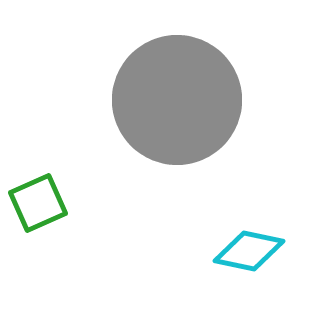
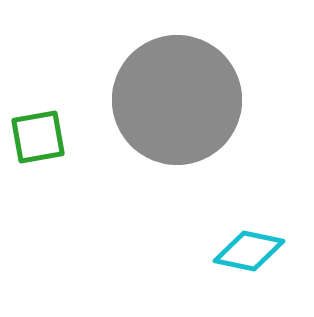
green square: moved 66 px up; rotated 14 degrees clockwise
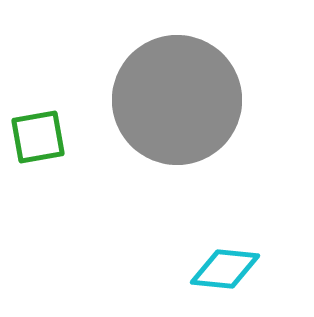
cyan diamond: moved 24 px left, 18 px down; rotated 6 degrees counterclockwise
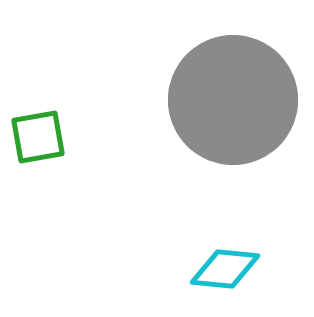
gray circle: moved 56 px right
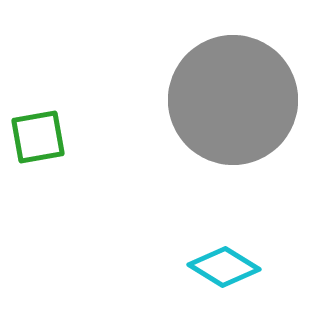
cyan diamond: moved 1 px left, 2 px up; rotated 26 degrees clockwise
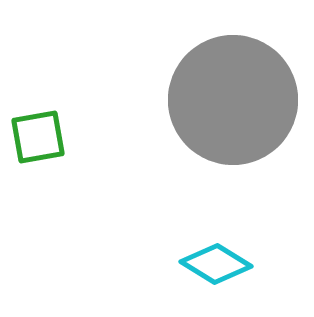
cyan diamond: moved 8 px left, 3 px up
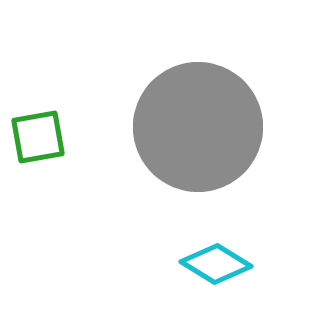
gray circle: moved 35 px left, 27 px down
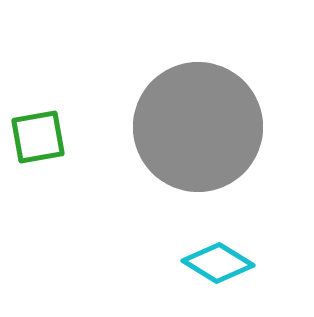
cyan diamond: moved 2 px right, 1 px up
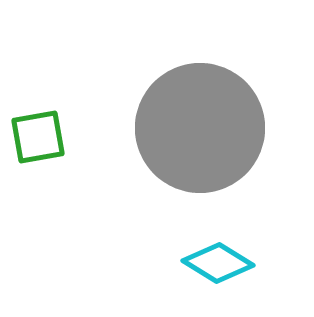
gray circle: moved 2 px right, 1 px down
